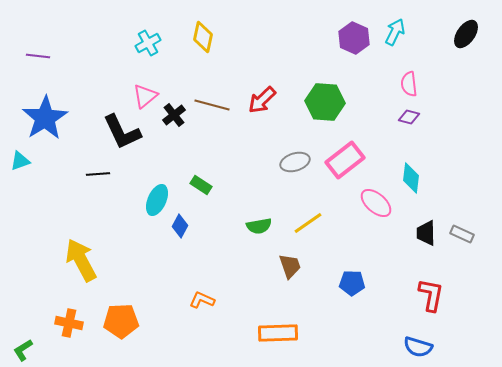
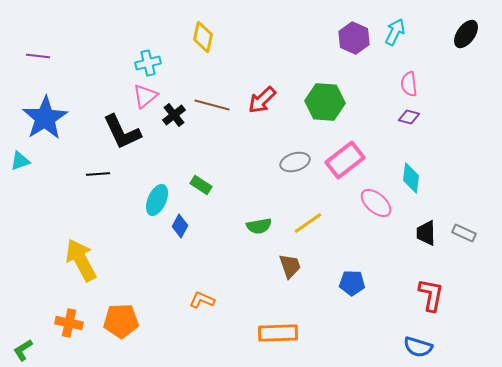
cyan cross: moved 20 px down; rotated 15 degrees clockwise
gray rectangle: moved 2 px right, 1 px up
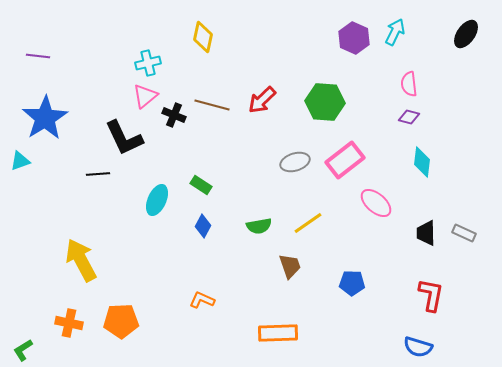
black cross: rotated 30 degrees counterclockwise
black L-shape: moved 2 px right, 6 px down
cyan diamond: moved 11 px right, 16 px up
blue diamond: moved 23 px right
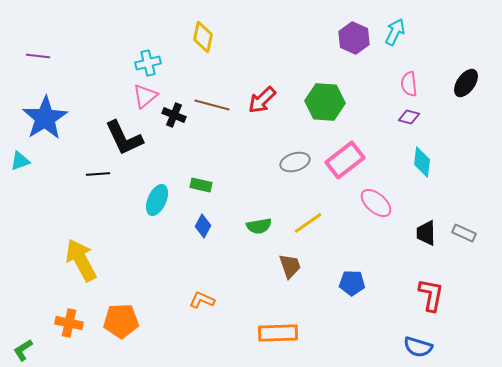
black ellipse: moved 49 px down
green rectangle: rotated 20 degrees counterclockwise
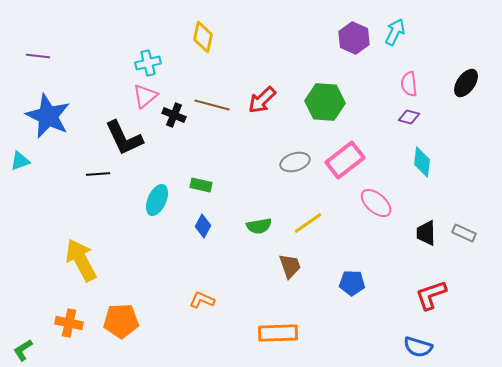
blue star: moved 3 px right, 2 px up; rotated 15 degrees counterclockwise
red L-shape: rotated 120 degrees counterclockwise
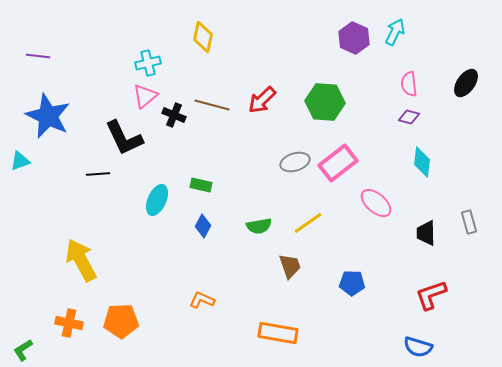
pink rectangle: moved 7 px left, 3 px down
gray rectangle: moved 5 px right, 11 px up; rotated 50 degrees clockwise
orange rectangle: rotated 12 degrees clockwise
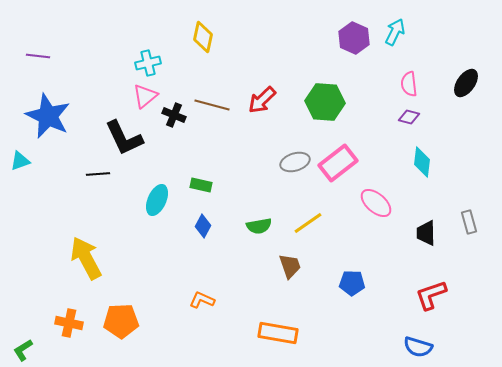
yellow arrow: moved 5 px right, 2 px up
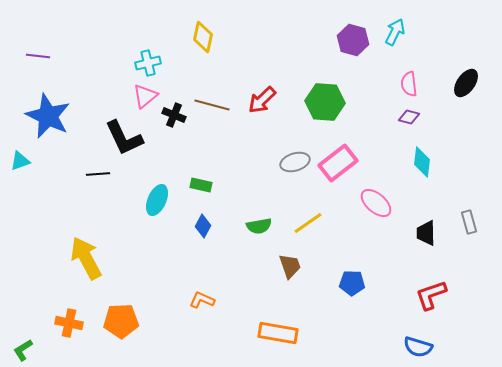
purple hexagon: moved 1 px left, 2 px down; rotated 8 degrees counterclockwise
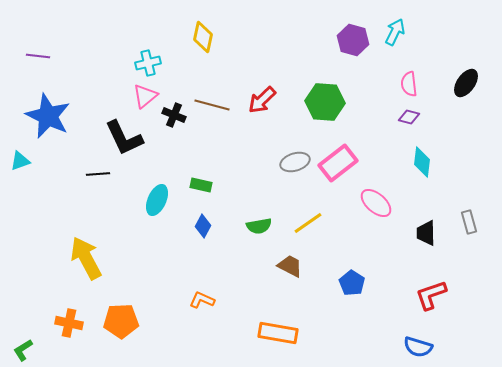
brown trapezoid: rotated 44 degrees counterclockwise
blue pentagon: rotated 30 degrees clockwise
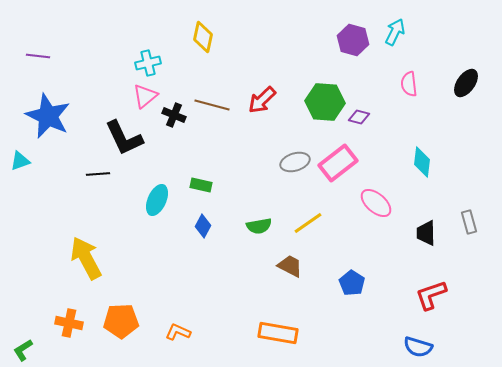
purple diamond: moved 50 px left
orange L-shape: moved 24 px left, 32 px down
